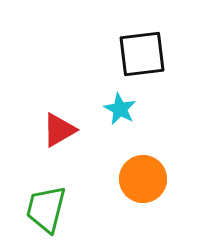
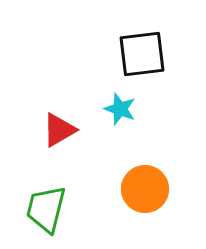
cyan star: rotated 8 degrees counterclockwise
orange circle: moved 2 px right, 10 px down
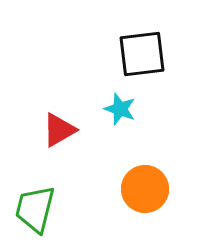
green trapezoid: moved 11 px left
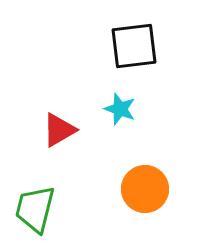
black square: moved 8 px left, 8 px up
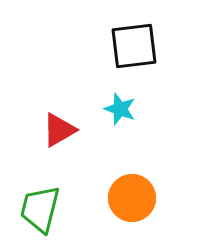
orange circle: moved 13 px left, 9 px down
green trapezoid: moved 5 px right
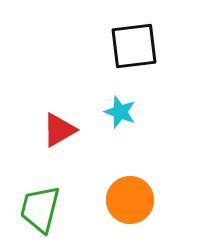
cyan star: moved 3 px down
orange circle: moved 2 px left, 2 px down
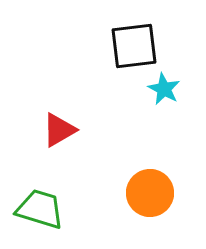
cyan star: moved 44 px right, 23 px up; rotated 8 degrees clockwise
orange circle: moved 20 px right, 7 px up
green trapezoid: rotated 93 degrees clockwise
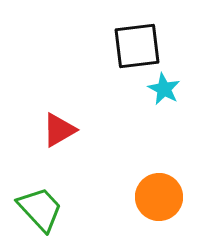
black square: moved 3 px right
orange circle: moved 9 px right, 4 px down
green trapezoid: rotated 30 degrees clockwise
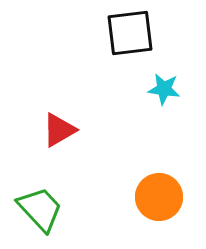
black square: moved 7 px left, 13 px up
cyan star: rotated 20 degrees counterclockwise
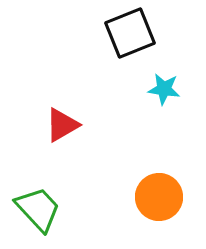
black square: rotated 15 degrees counterclockwise
red triangle: moved 3 px right, 5 px up
green trapezoid: moved 2 px left
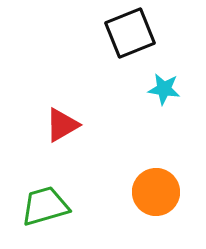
orange circle: moved 3 px left, 5 px up
green trapezoid: moved 7 px right, 3 px up; rotated 63 degrees counterclockwise
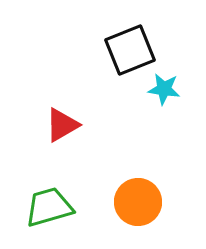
black square: moved 17 px down
orange circle: moved 18 px left, 10 px down
green trapezoid: moved 4 px right, 1 px down
